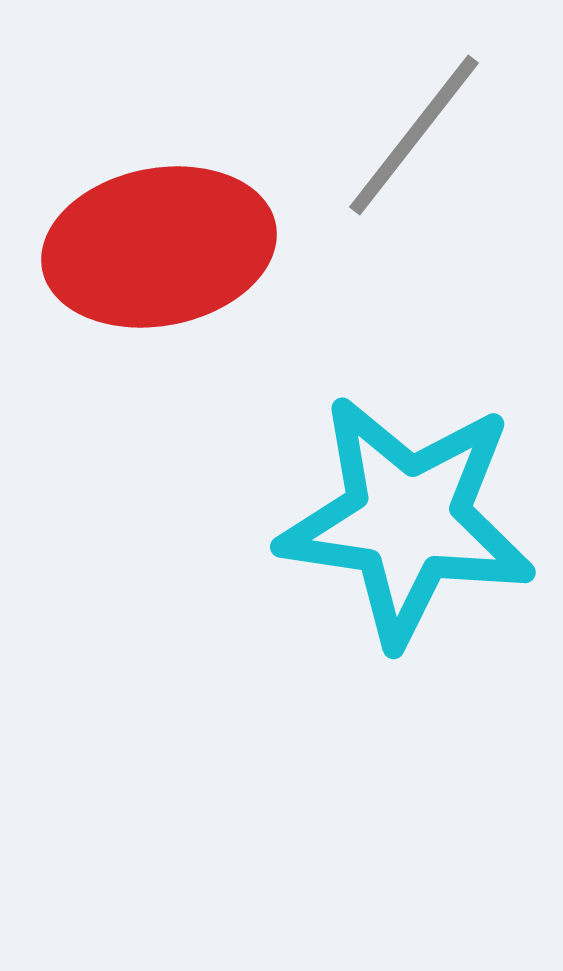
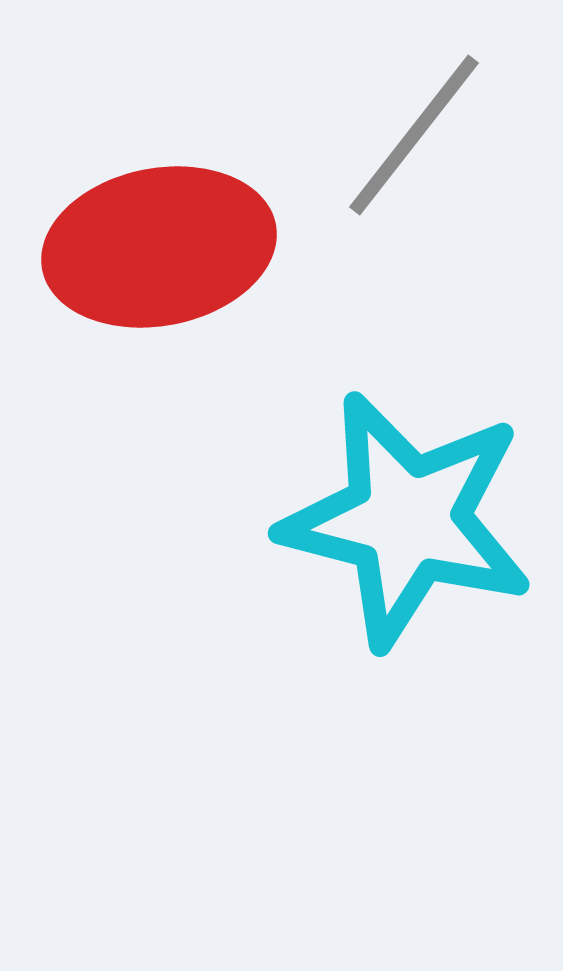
cyan star: rotated 6 degrees clockwise
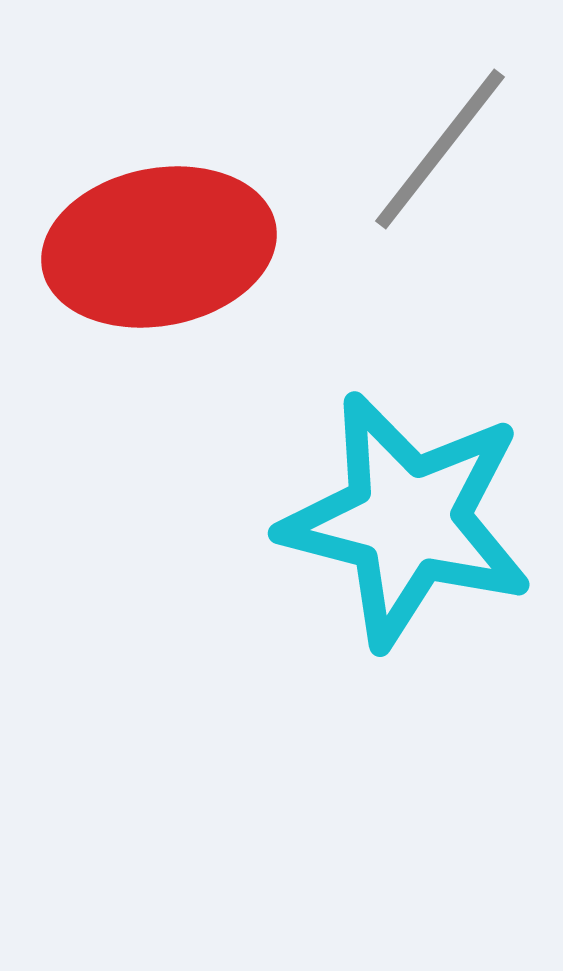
gray line: moved 26 px right, 14 px down
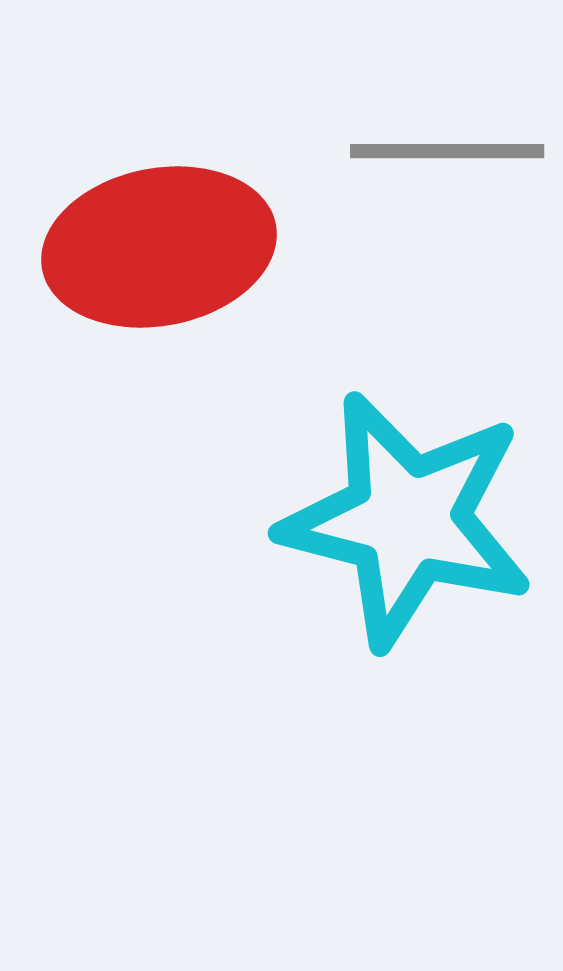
gray line: moved 7 px right, 2 px down; rotated 52 degrees clockwise
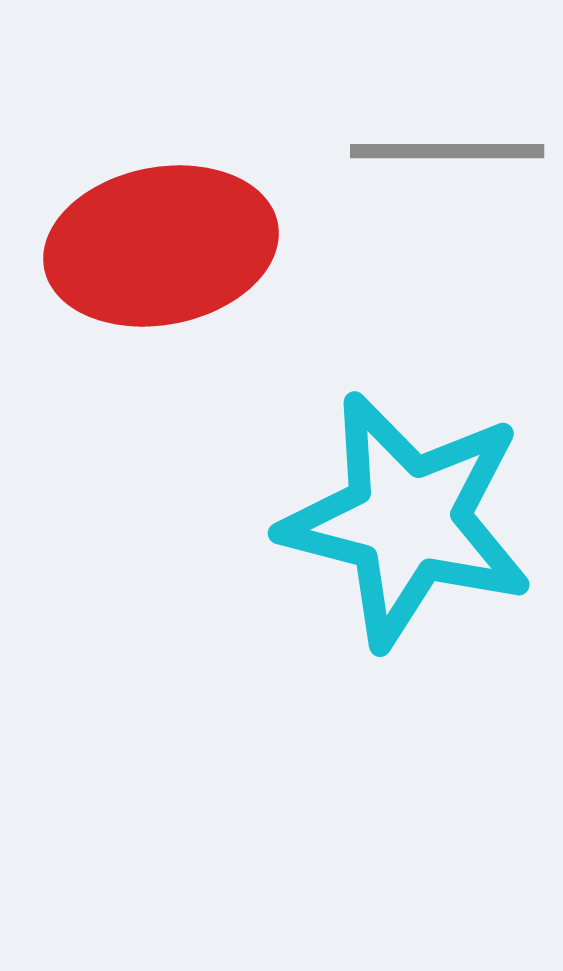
red ellipse: moved 2 px right, 1 px up
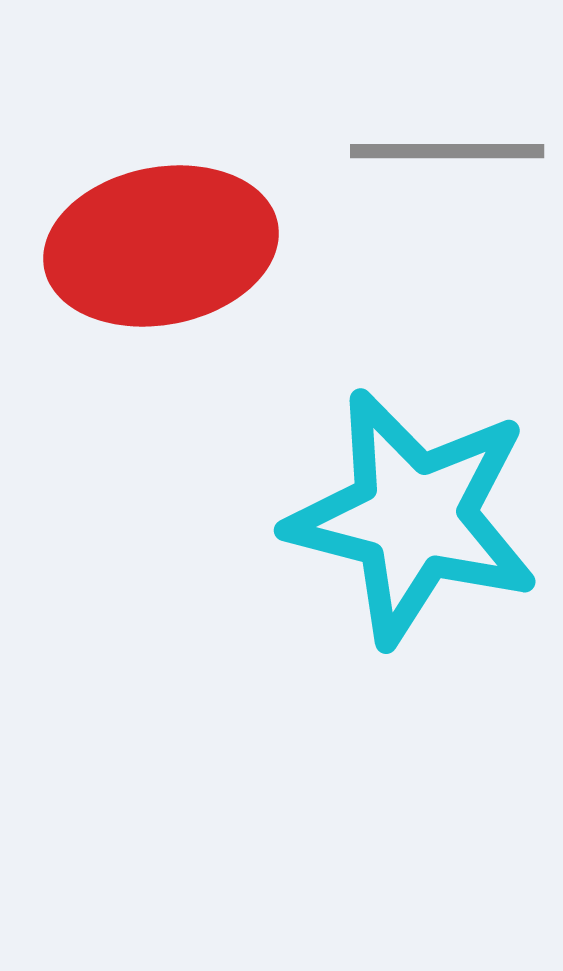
cyan star: moved 6 px right, 3 px up
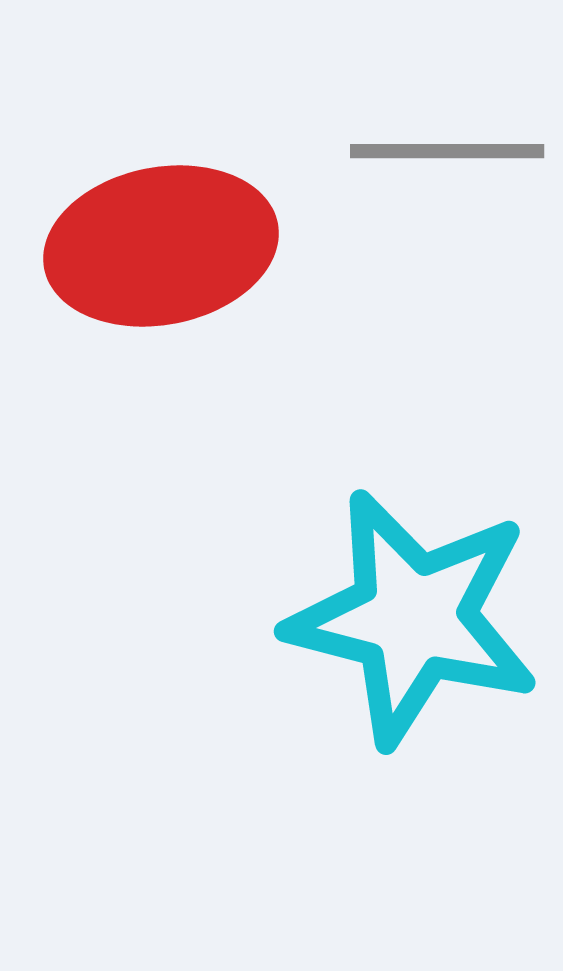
cyan star: moved 101 px down
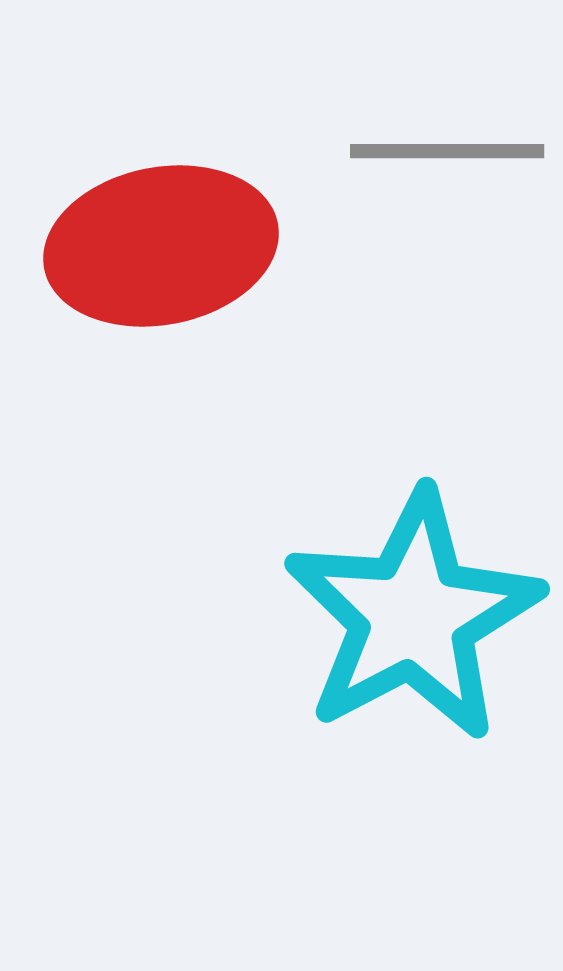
cyan star: moved 2 px up; rotated 30 degrees clockwise
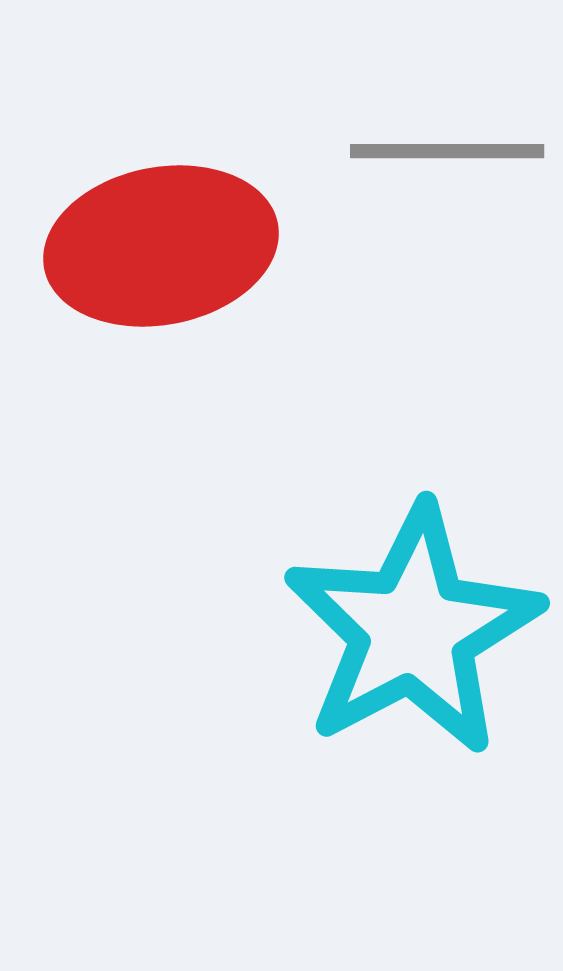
cyan star: moved 14 px down
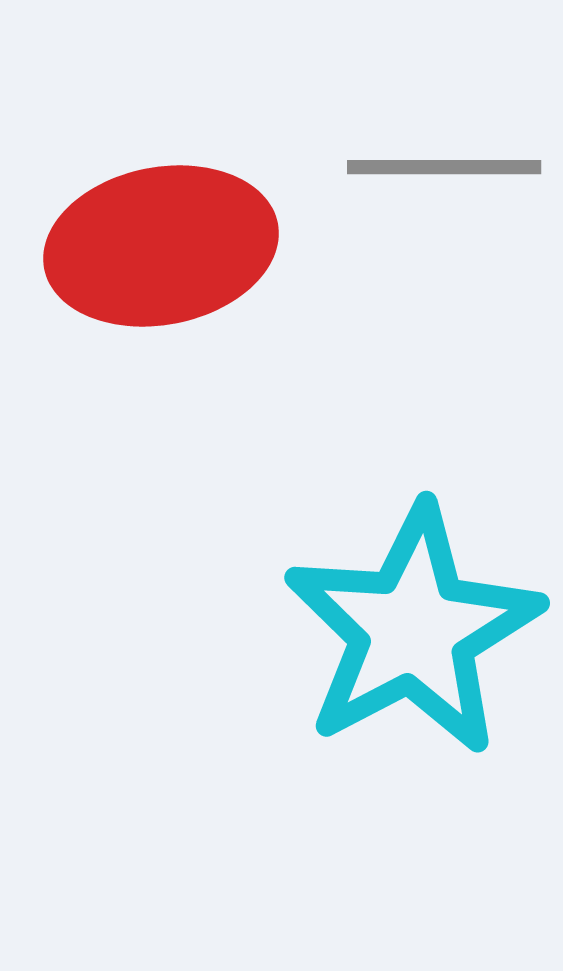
gray line: moved 3 px left, 16 px down
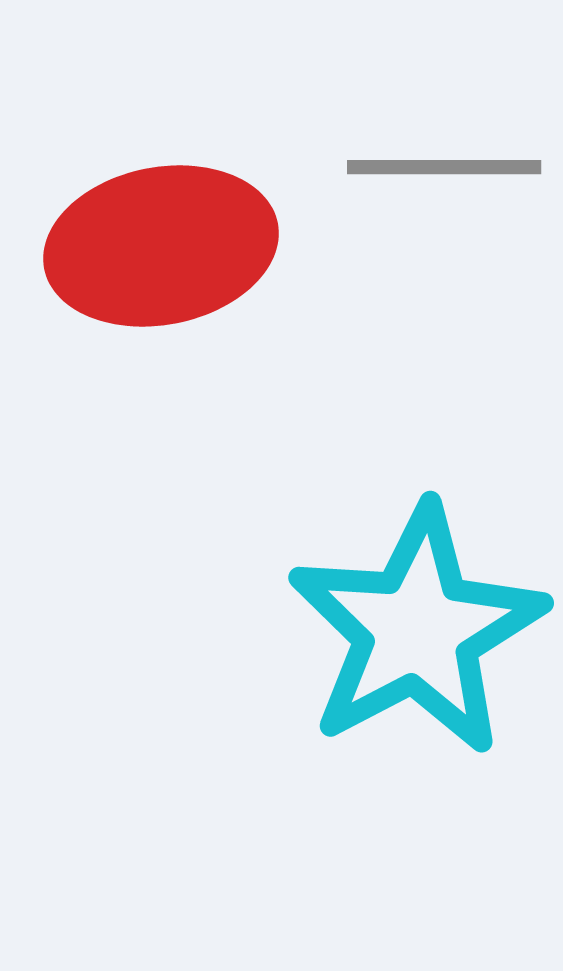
cyan star: moved 4 px right
